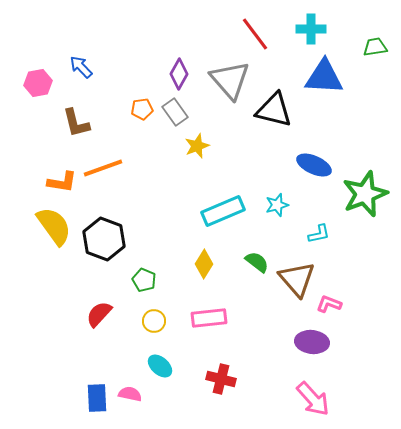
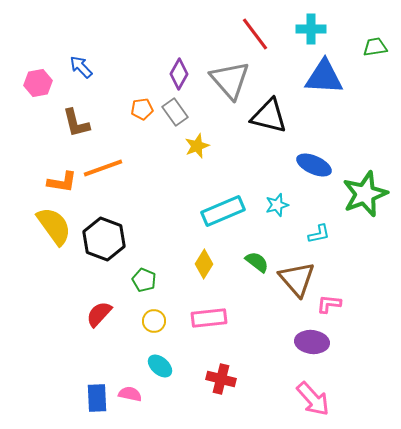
black triangle: moved 5 px left, 6 px down
pink L-shape: rotated 15 degrees counterclockwise
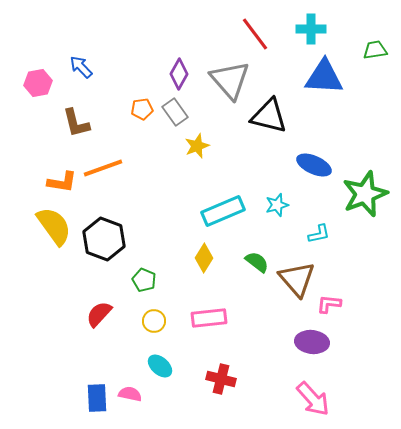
green trapezoid: moved 3 px down
yellow diamond: moved 6 px up
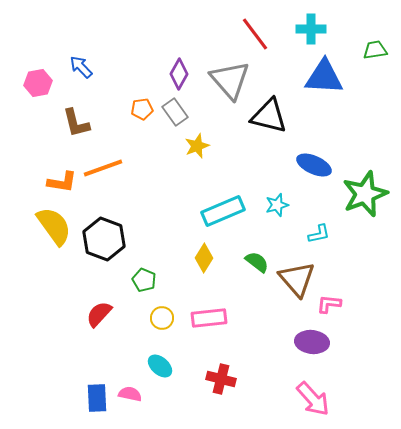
yellow circle: moved 8 px right, 3 px up
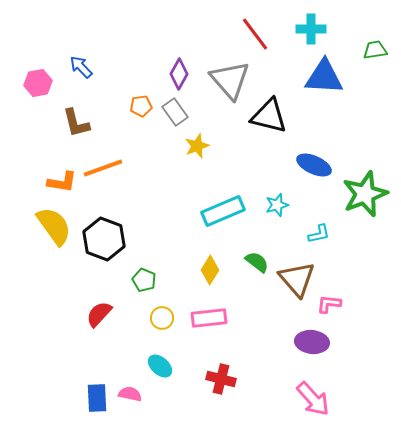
orange pentagon: moved 1 px left, 3 px up
yellow diamond: moved 6 px right, 12 px down
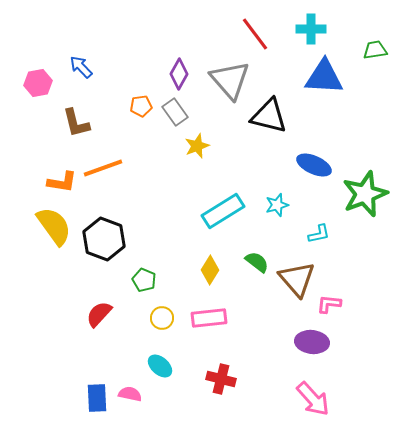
cyan rectangle: rotated 9 degrees counterclockwise
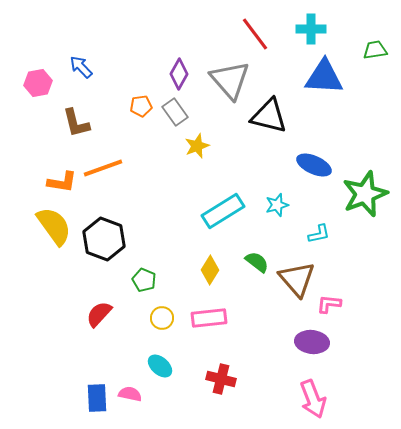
pink arrow: rotated 21 degrees clockwise
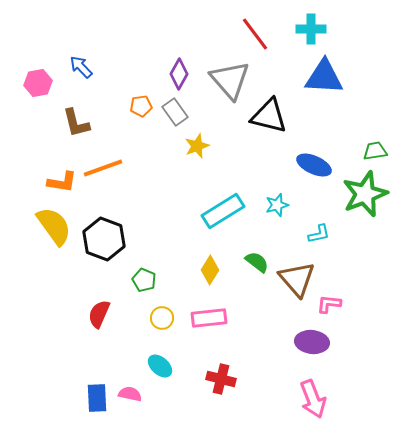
green trapezoid: moved 101 px down
red semicircle: rotated 20 degrees counterclockwise
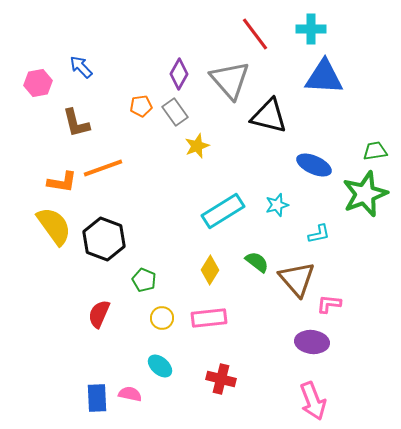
pink arrow: moved 2 px down
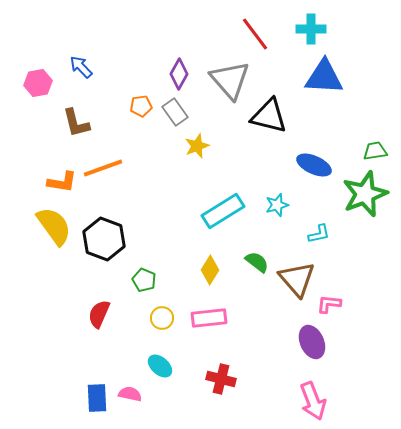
purple ellipse: rotated 60 degrees clockwise
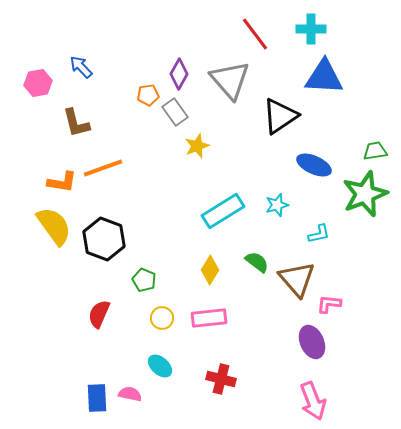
orange pentagon: moved 7 px right, 11 px up
black triangle: moved 11 px right; rotated 48 degrees counterclockwise
